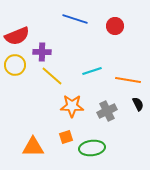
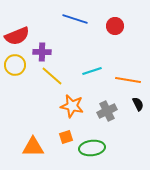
orange star: rotated 10 degrees clockwise
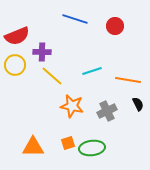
orange square: moved 2 px right, 6 px down
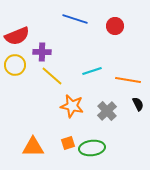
gray cross: rotated 18 degrees counterclockwise
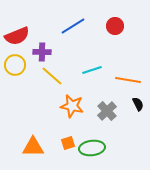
blue line: moved 2 px left, 7 px down; rotated 50 degrees counterclockwise
cyan line: moved 1 px up
